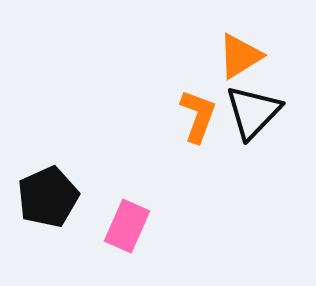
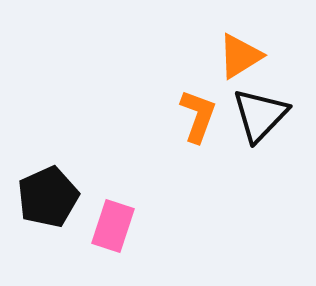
black triangle: moved 7 px right, 3 px down
pink rectangle: moved 14 px left; rotated 6 degrees counterclockwise
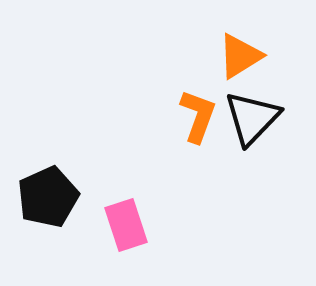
black triangle: moved 8 px left, 3 px down
pink rectangle: moved 13 px right, 1 px up; rotated 36 degrees counterclockwise
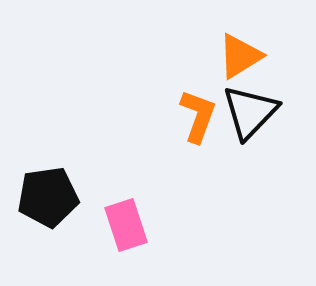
black triangle: moved 2 px left, 6 px up
black pentagon: rotated 16 degrees clockwise
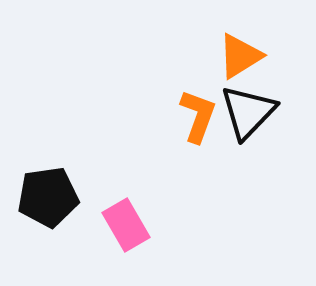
black triangle: moved 2 px left
pink rectangle: rotated 12 degrees counterclockwise
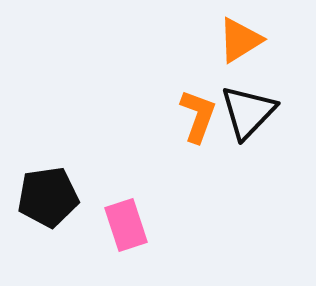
orange triangle: moved 16 px up
pink rectangle: rotated 12 degrees clockwise
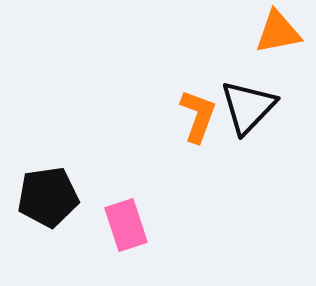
orange triangle: moved 38 px right, 8 px up; rotated 21 degrees clockwise
black triangle: moved 5 px up
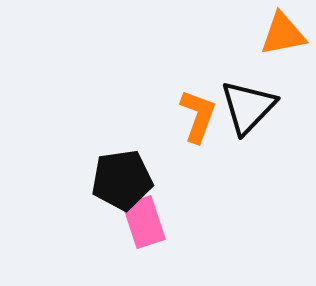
orange triangle: moved 5 px right, 2 px down
black pentagon: moved 74 px right, 17 px up
pink rectangle: moved 18 px right, 3 px up
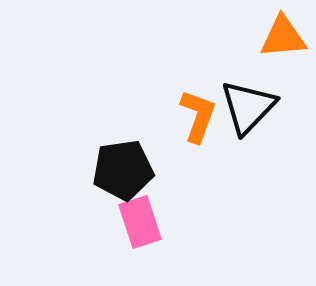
orange triangle: moved 3 px down; rotated 6 degrees clockwise
black pentagon: moved 1 px right, 10 px up
pink rectangle: moved 4 px left
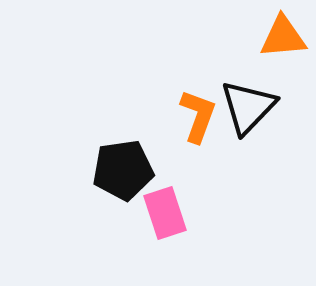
pink rectangle: moved 25 px right, 9 px up
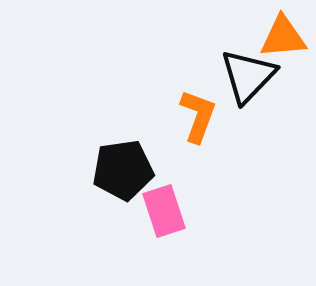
black triangle: moved 31 px up
pink rectangle: moved 1 px left, 2 px up
